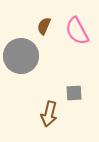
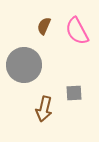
gray circle: moved 3 px right, 9 px down
brown arrow: moved 5 px left, 5 px up
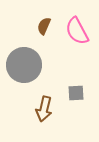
gray square: moved 2 px right
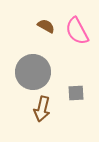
brown semicircle: moved 2 px right; rotated 96 degrees clockwise
gray circle: moved 9 px right, 7 px down
brown arrow: moved 2 px left
